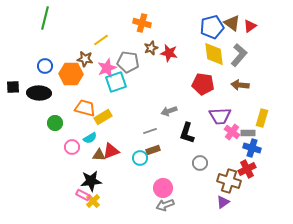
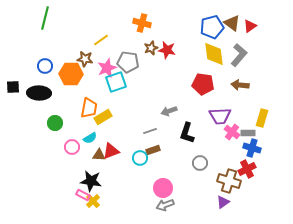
red star at (169, 53): moved 2 px left, 3 px up
orange trapezoid at (85, 108): moved 4 px right; rotated 85 degrees clockwise
black star at (91, 181): rotated 15 degrees clockwise
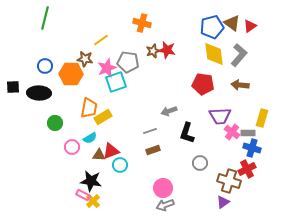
brown star at (151, 48): moved 2 px right, 3 px down
cyan circle at (140, 158): moved 20 px left, 7 px down
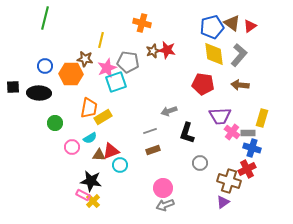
yellow line at (101, 40): rotated 42 degrees counterclockwise
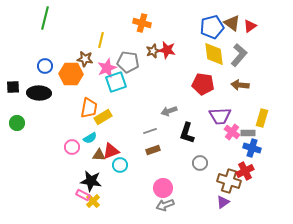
green circle at (55, 123): moved 38 px left
red cross at (247, 169): moved 2 px left, 2 px down
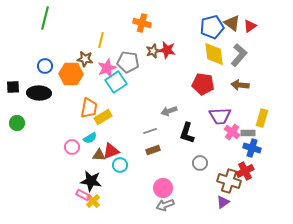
cyan square at (116, 82): rotated 15 degrees counterclockwise
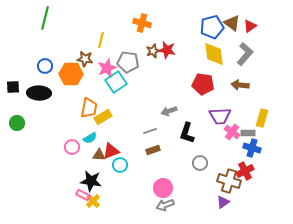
gray L-shape at (239, 55): moved 6 px right, 1 px up
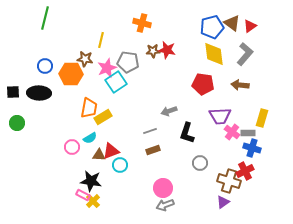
brown star at (153, 51): rotated 16 degrees clockwise
black square at (13, 87): moved 5 px down
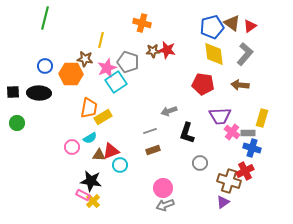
gray pentagon at (128, 62): rotated 10 degrees clockwise
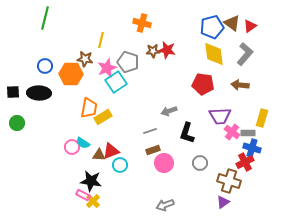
cyan semicircle at (90, 138): moved 7 px left, 5 px down; rotated 64 degrees clockwise
red cross at (245, 171): moved 9 px up
pink circle at (163, 188): moved 1 px right, 25 px up
